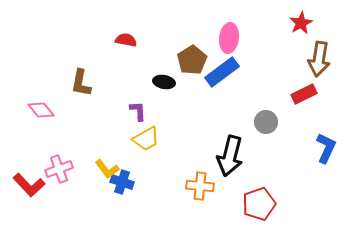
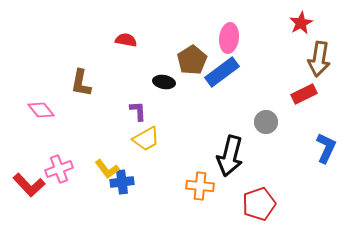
blue cross: rotated 25 degrees counterclockwise
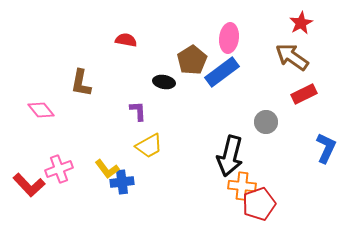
brown arrow: moved 27 px left, 2 px up; rotated 116 degrees clockwise
yellow trapezoid: moved 3 px right, 7 px down
orange cross: moved 42 px right
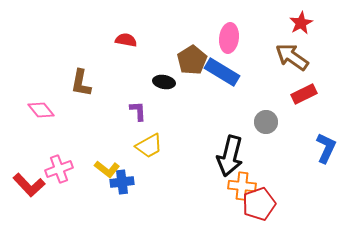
blue rectangle: rotated 68 degrees clockwise
yellow L-shape: rotated 15 degrees counterclockwise
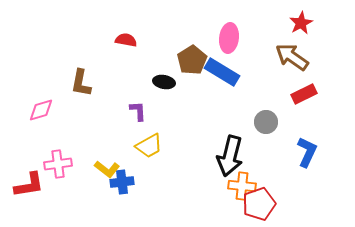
pink diamond: rotated 68 degrees counterclockwise
blue L-shape: moved 19 px left, 4 px down
pink cross: moved 1 px left, 5 px up; rotated 12 degrees clockwise
red L-shape: rotated 56 degrees counterclockwise
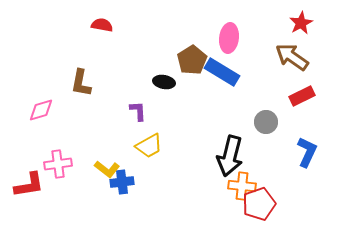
red semicircle: moved 24 px left, 15 px up
red rectangle: moved 2 px left, 2 px down
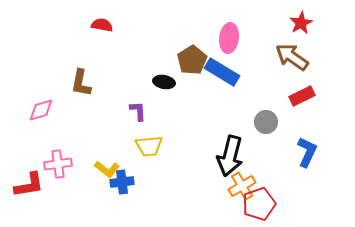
yellow trapezoid: rotated 24 degrees clockwise
orange cross: rotated 36 degrees counterclockwise
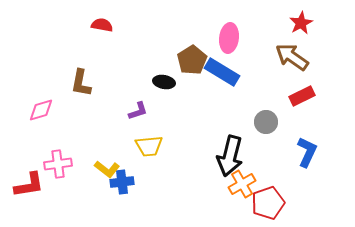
purple L-shape: rotated 75 degrees clockwise
orange cross: moved 2 px up
red pentagon: moved 9 px right, 1 px up
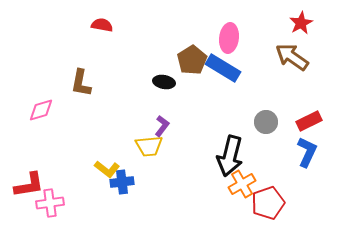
blue rectangle: moved 1 px right, 4 px up
red rectangle: moved 7 px right, 25 px down
purple L-shape: moved 24 px right, 15 px down; rotated 35 degrees counterclockwise
pink cross: moved 8 px left, 39 px down
